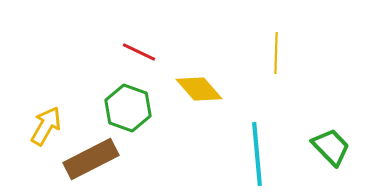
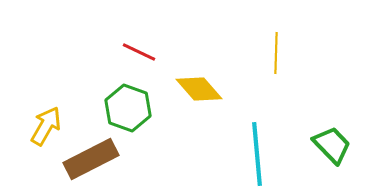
green trapezoid: moved 1 px right, 2 px up
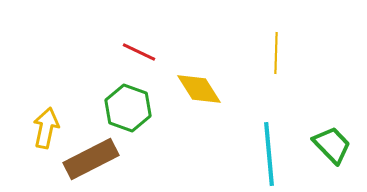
yellow diamond: rotated 9 degrees clockwise
yellow arrow: moved 2 px down; rotated 18 degrees counterclockwise
cyan line: moved 12 px right
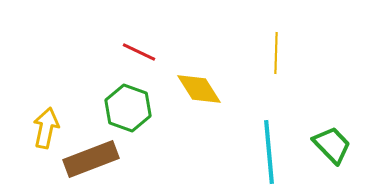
cyan line: moved 2 px up
brown rectangle: rotated 6 degrees clockwise
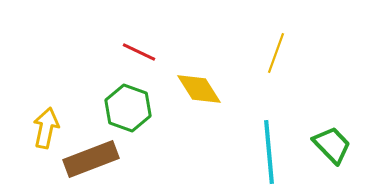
yellow line: rotated 18 degrees clockwise
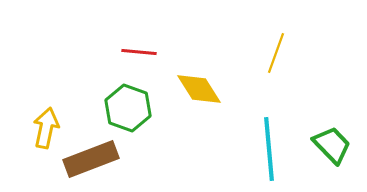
red line: rotated 20 degrees counterclockwise
cyan line: moved 3 px up
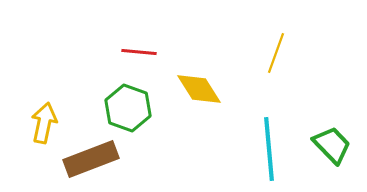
yellow arrow: moved 2 px left, 5 px up
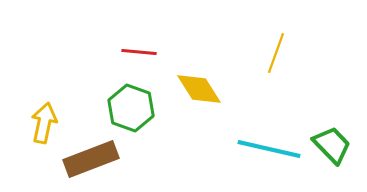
green hexagon: moved 3 px right
cyan line: rotated 72 degrees counterclockwise
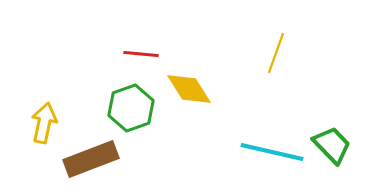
red line: moved 2 px right, 2 px down
yellow diamond: moved 10 px left
green hexagon: rotated 21 degrees clockwise
cyan line: moved 3 px right, 3 px down
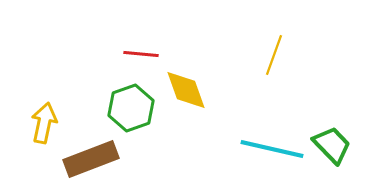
yellow line: moved 2 px left, 2 px down
yellow diamond: moved 3 px left, 1 px down; rotated 12 degrees clockwise
cyan line: moved 3 px up
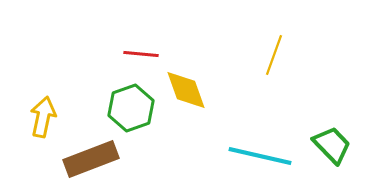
yellow arrow: moved 1 px left, 6 px up
cyan line: moved 12 px left, 7 px down
